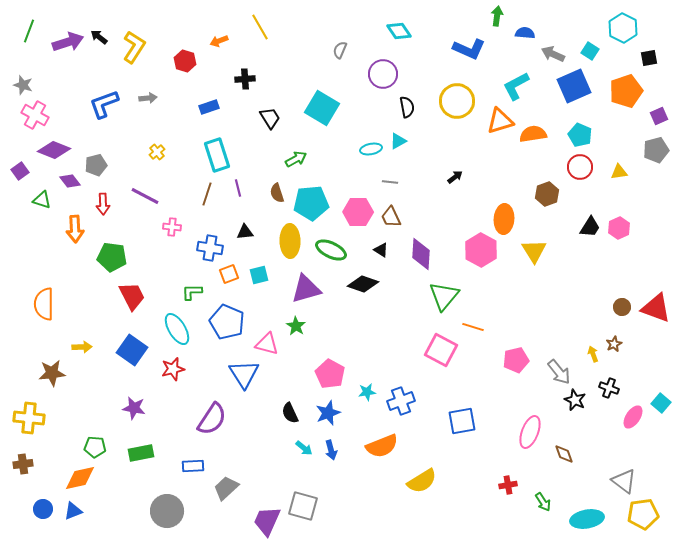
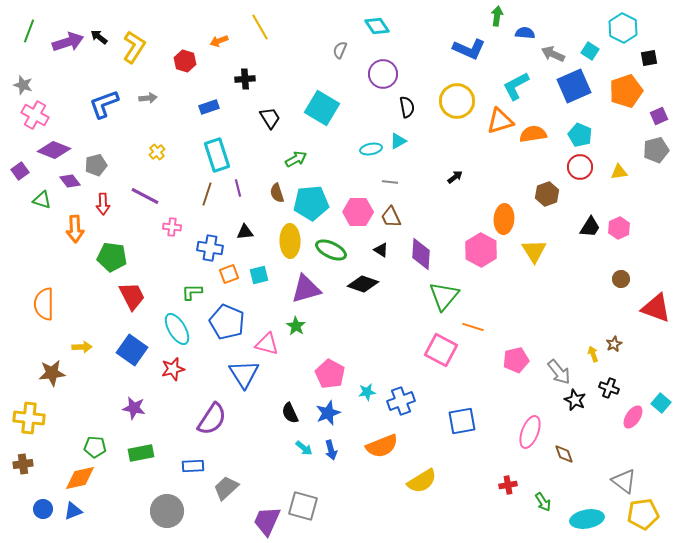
cyan diamond at (399, 31): moved 22 px left, 5 px up
brown circle at (622, 307): moved 1 px left, 28 px up
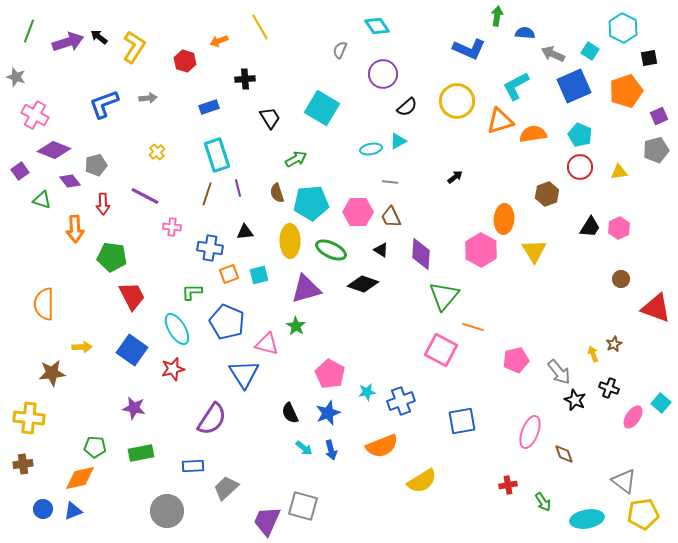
gray star at (23, 85): moved 7 px left, 8 px up
black semicircle at (407, 107): rotated 60 degrees clockwise
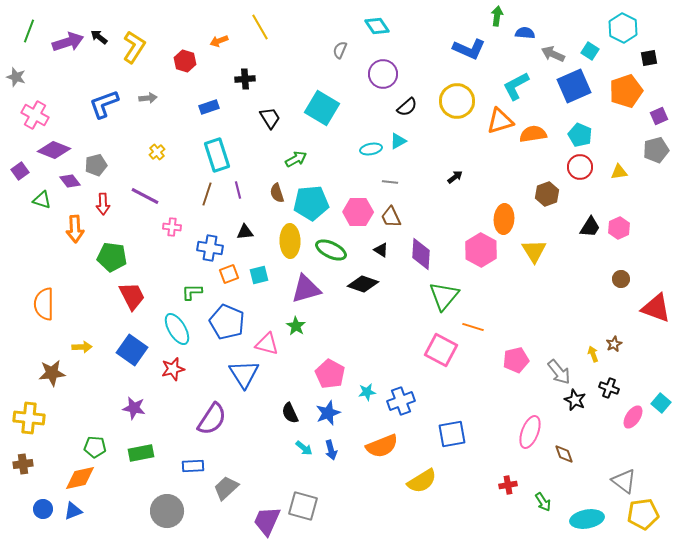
purple line at (238, 188): moved 2 px down
blue square at (462, 421): moved 10 px left, 13 px down
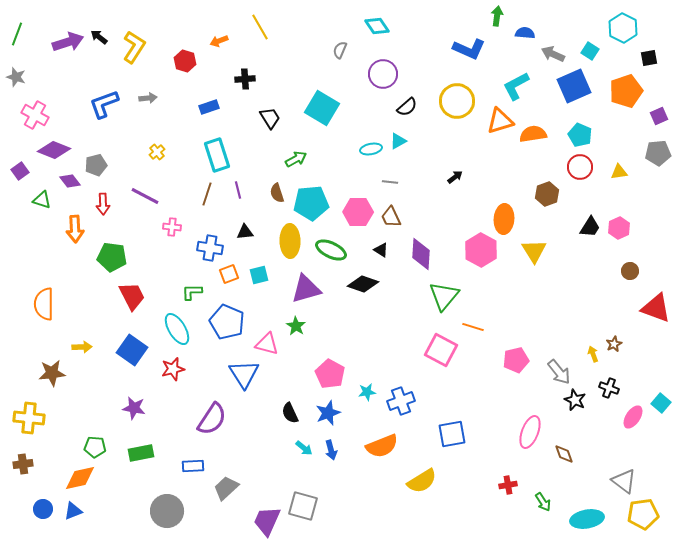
green line at (29, 31): moved 12 px left, 3 px down
gray pentagon at (656, 150): moved 2 px right, 3 px down; rotated 10 degrees clockwise
brown circle at (621, 279): moved 9 px right, 8 px up
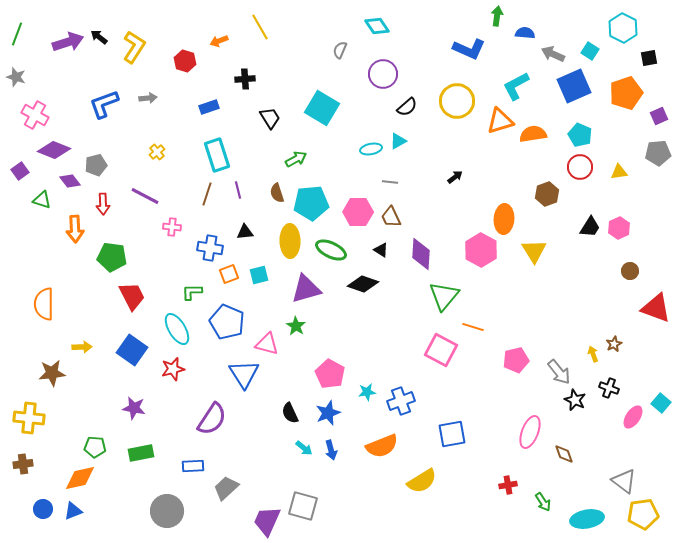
orange pentagon at (626, 91): moved 2 px down
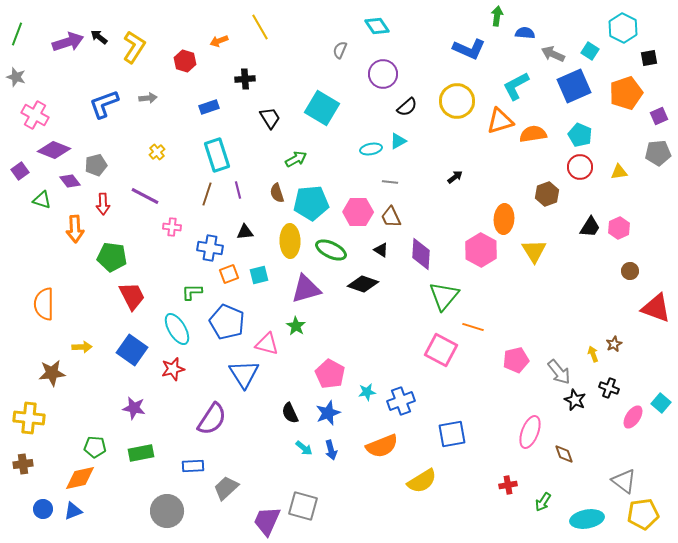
green arrow at (543, 502): rotated 66 degrees clockwise
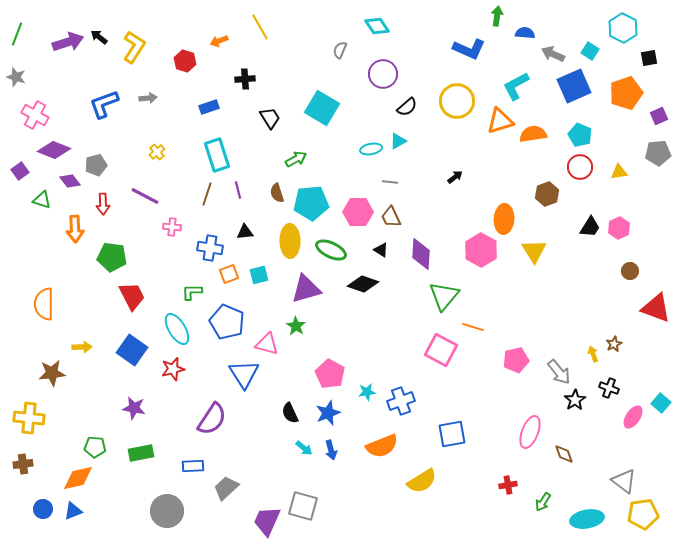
black star at (575, 400): rotated 15 degrees clockwise
orange diamond at (80, 478): moved 2 px left
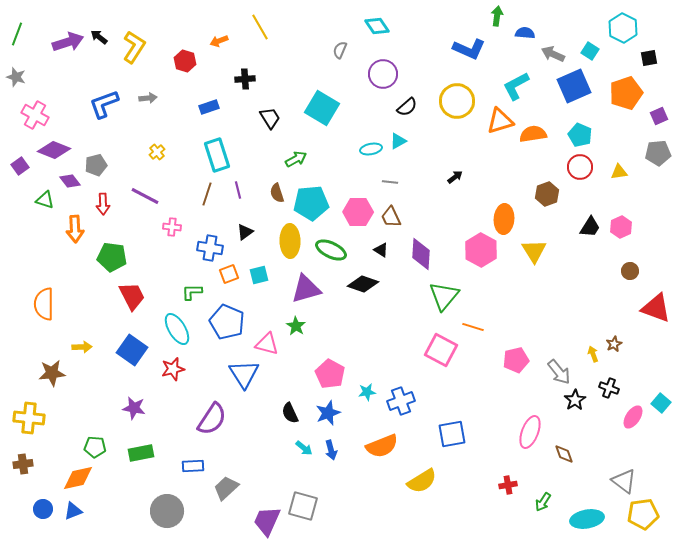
purple square at (20, 171): moved 5 px up
green triangle at (42, 200): moved 3 px right
pink hexagon at (619, 228): moved 2 px right, 1 px up
black triangle at (245, 232): rotated 30 degrees counterclockwise
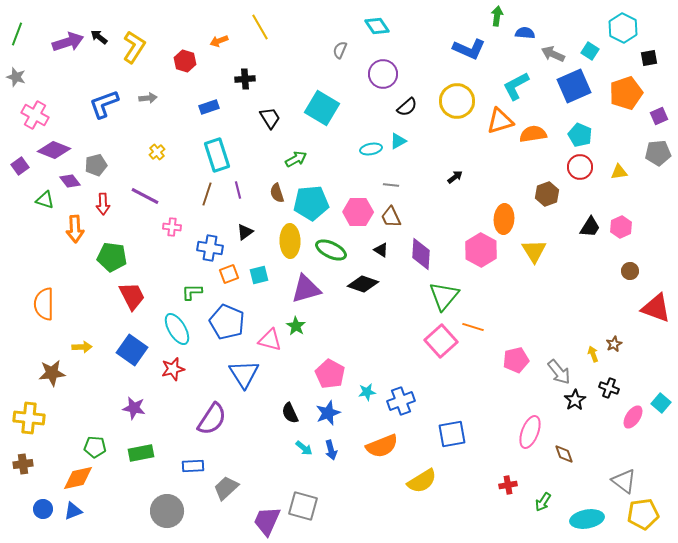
gray line at (390, 182): moved 1 px right, 3 px down
pink triangle at (267, 344): moved 3 px right, 4 px up
pink square at (441, 350): moved 9 px up; rotated 20 degrees clockwise
